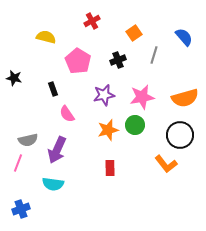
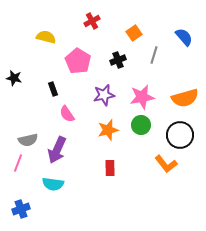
green circle: moved 6 px right
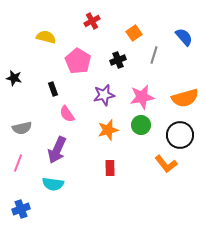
gray semicircle: moved 6 px left, 12 px up
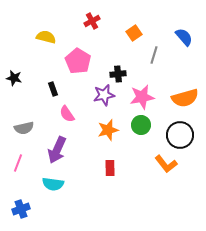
black cross: moved 14 px down; rotated 14 degrees clockwise
gray semicircle: moved 2 px right
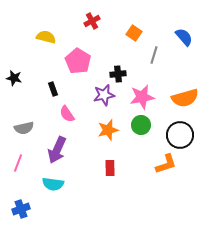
orange square: rotated 21 degrees counterclockwise
orange L-shape: rotated 70 degrees counterclockwise
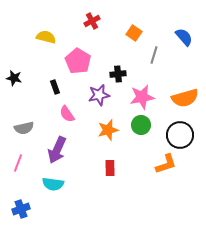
black rectangle: moved 2 px right, 2 px up
purple star: moved 5 px left
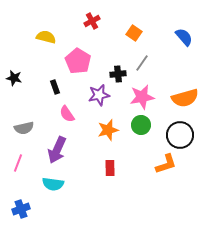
gray line: moved 12 px left, 8 px down; rotated 18 degrees clockwise
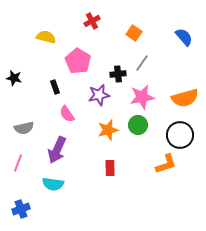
green circle: moved 3 px left
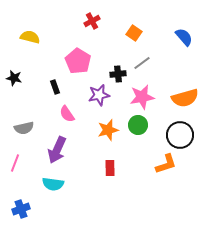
yellow semicircle: moved 16 px left
gray line: rotated 18 degrees clockwise
pink line: moved 3 px left
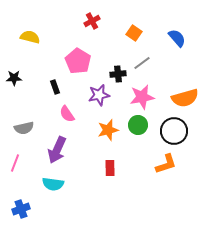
blue semicircle: moved 7 px left, 1 px down
black star: rotated 14 degrees counterclockwise
black circle: moved 6 px left, 4 px up
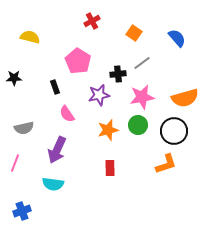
blue cross: moved 1 px right, 2 px down
